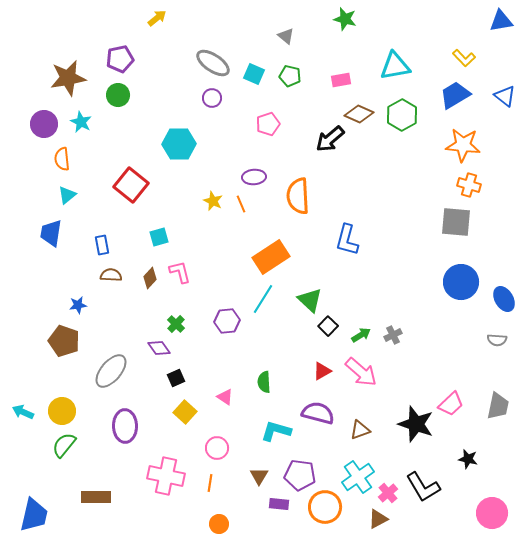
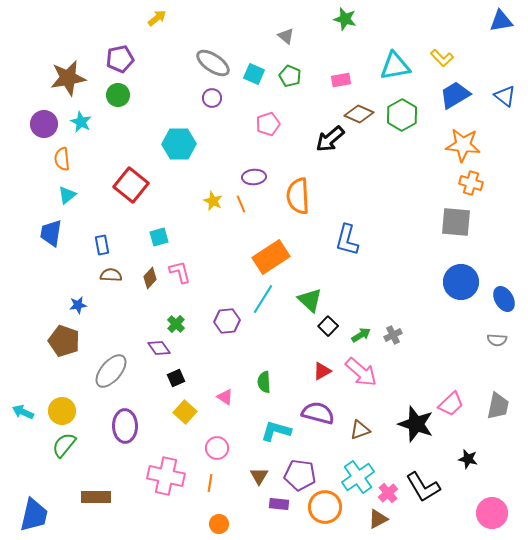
yellow L-shape at (464, 58): moved 22 px left
green pentagon at (290, 76): rotated 10 degrees clockwise
orange cross at (469, 185): moved 2 px right, 2 px up
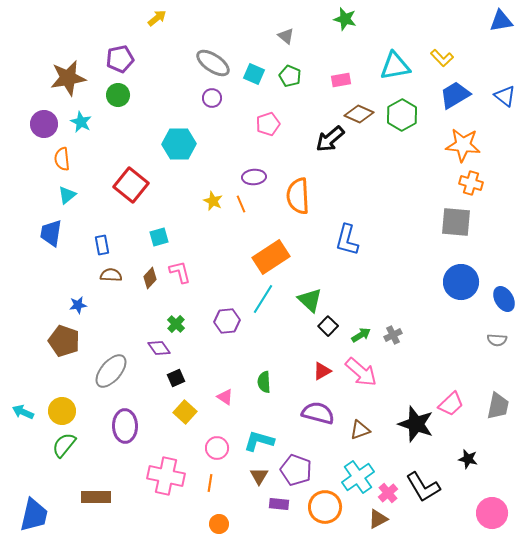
cyan L-shape at (276, 431): moved 17 px left, 10 px down
purple pentagon at (300, 475): moved 4 px left, 5 px up; rotated 12 degrees clockwise
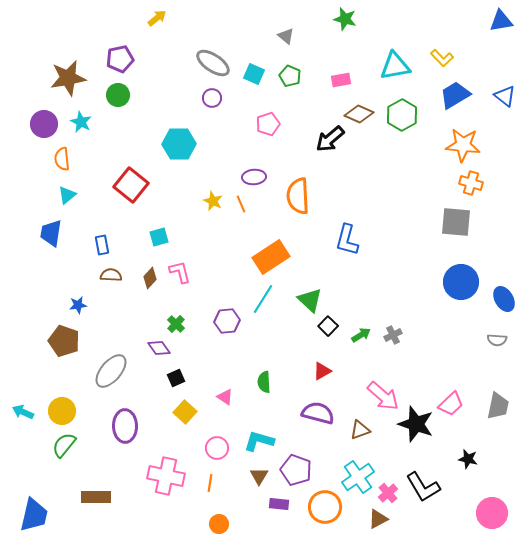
pink arrow at (361, 372): moved 22 px right, 24 px down
